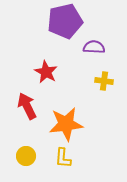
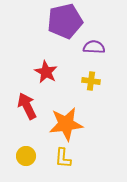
yellow cross: moved 13 px left
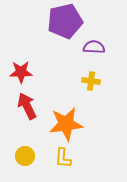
red star: moved 25 px left; rotated 30 degrees counterclockwise
yellow circle: moved 1 px left
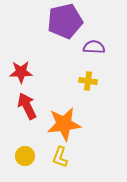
yellow cross: moved 3 px left
orange star: moved 2 px left
yellow L-shape: moved 3 px left, 1 px up; rotated 15 degrees clockwise
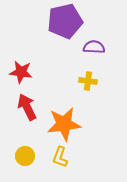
red star: rotated 10 degrees clockwise
red arrow: moved 1 px down
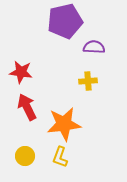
yellow cross: rotated 12 degrees counterclockwise
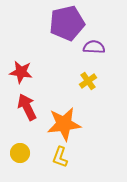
purple pentagon: moved 2 px right, 2 px down
yellow cross: rotated 30 degrees counterclockwise
yellow circle: moved 5 px left, 3 px up
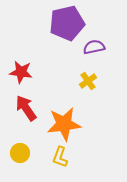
purple semicircle: rotated 15 degrees counterclockwise
red arrow: moved 1 px left, 1 px down; rotated 8 degrees counterclockwise
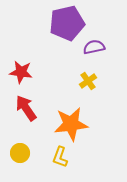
orange star: moved 7 px right
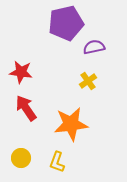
purple pentagon: moved 1 px left
yellow circle: moved 1 px right, 5 px down
yellow L-shape: moved 3 px left, 5 px down
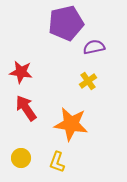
orange star: rotated 16 degrees clockwise
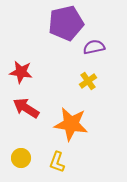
red arrow: rotated 24 degrees counterclockwise
